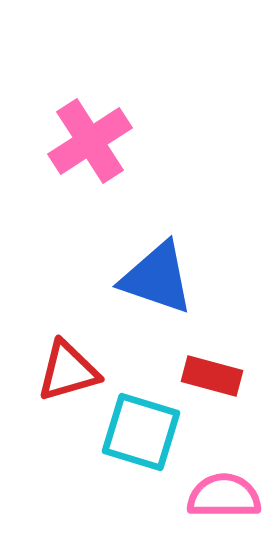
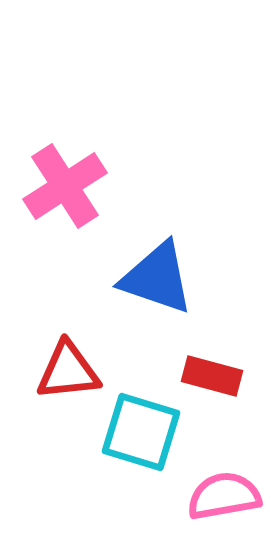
pink cross: moved 25 px left, 45 px down
red triangle: rotated 10 degrees clockwise
pink semicircle: rotated 10 degrees counterclockwise
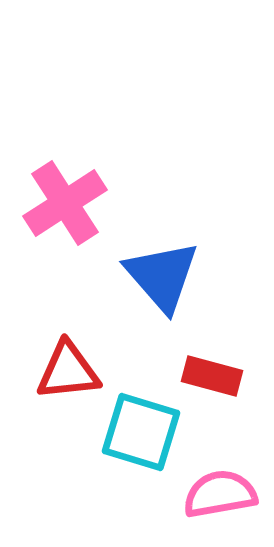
pink cross: moved 17 px down
blue triangle: moved 5 px right, 2 px up; rotated 30 degrees clockwise
pink semicircle: moved 4 px left, 2 px up
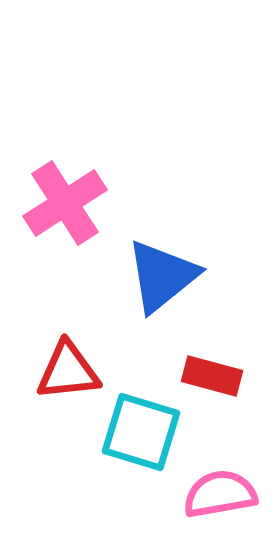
blue triangle: rotated 32 degrees clockwise
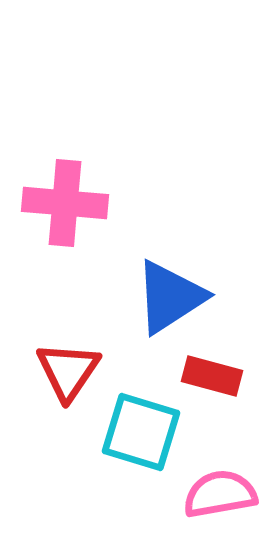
pink cross: rotated 38 degrees clockwise
blue triangle: moved 8 px right, 21 px down; rotated 6 degrees clockwise
red triangle: rotated 50 degrees counterclockwise
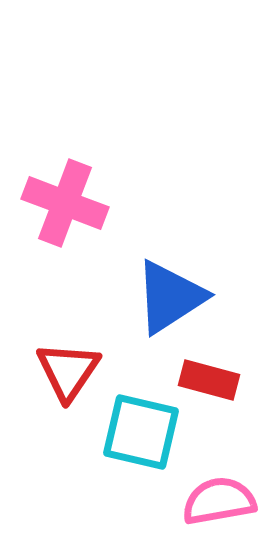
pink cross: rotated 16 degrees clockwise
red rectangle: moved 3 px left, 4 px down
cyan square: rotated 4 degrees counterclockwise
pink semicircle: moved 1 px left, 7 px down
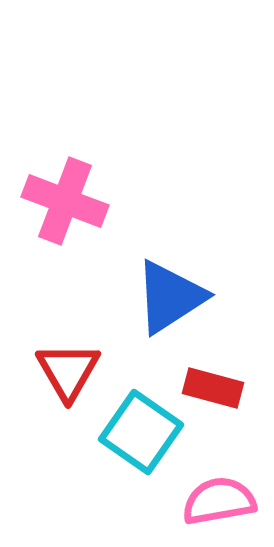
pink cross: moved 2 px up
red triangle: rotated 4 degrees counterclockwise
red rectangle: moved 4 px right, 8 px down
cyan square: rotated 22 degrees clockwise
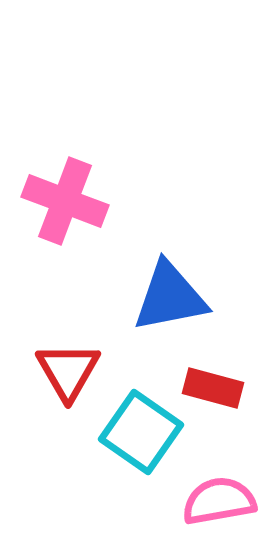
blue triangle: rotated 22 degrees clockwise
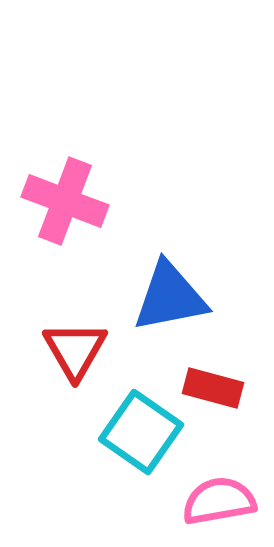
red triangle: moved 7 px right, 21 px up
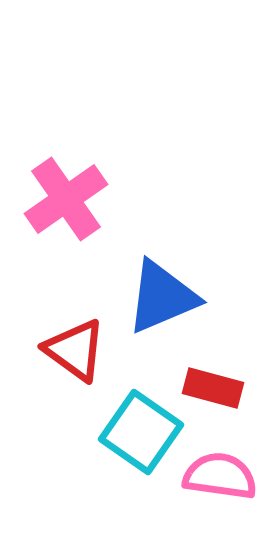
pink cross: moved 1 px right, 2 px up; rotated 34 degrees clockwise
blue triangle: moved 8 px left; rotated 12 degrees counterclockwise
red triangle: rotated 24 degrees counterclockwise
pink semicircle: moved 1 px right, 25 px up; rotated 18 degrees clockwise
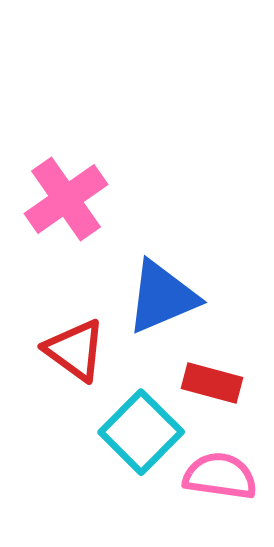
red rectangle: moved 1 px left, 5 px up
cyan square: rotated 10 degrees clockwise
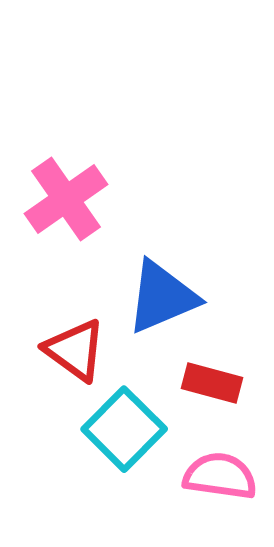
cyan square: moved 17 px left, 3 px up
